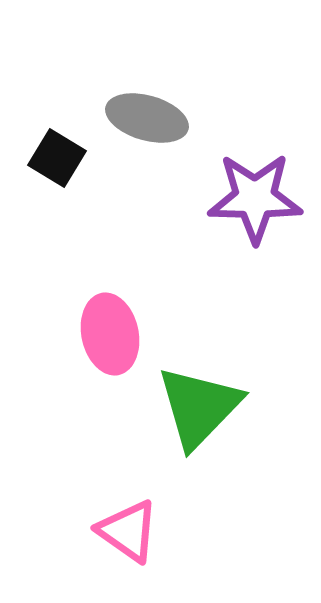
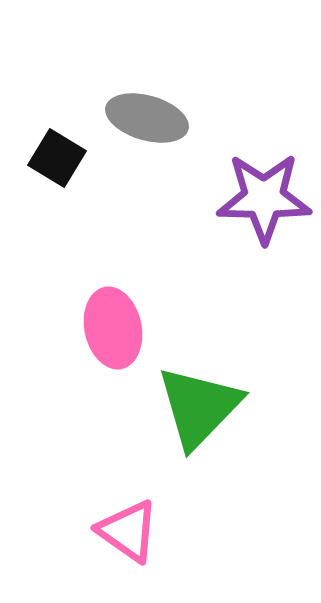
purple star: moved 9 px right
pink ellipse: moved 3 px right, 6 px up
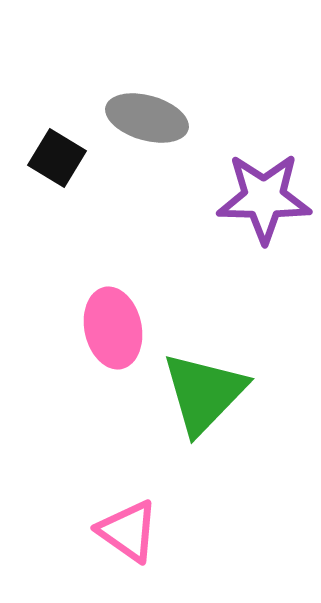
green triangle: moved 5 px right, 14 px up
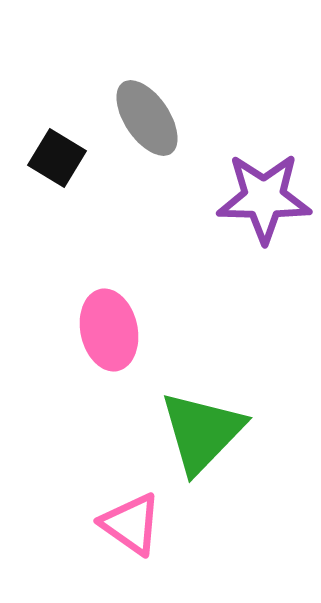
gray ellipse: rotated 40 degrees clockwise
pink ellipse: moved 4 px left, 2 px down
green triangle: moved 2 px left, 39 px down
pink triangle: moved 3 px right, 7 px up
